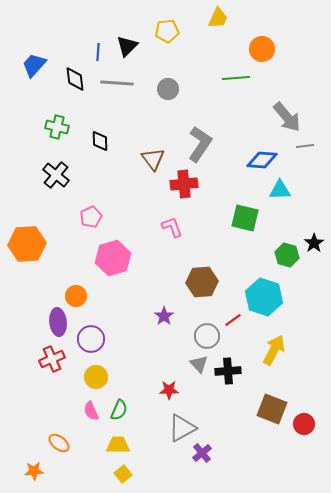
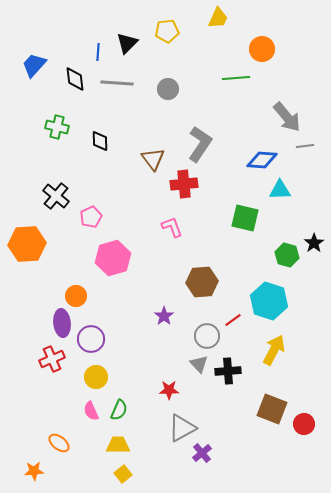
black triangle at (127, 46): moved 3 px up
black cross at (56, 175): moved 21 px down
cyan hexagon at (264, 297): moved 5 px right, 4 px down
purple ellipse at (58, 322): moved 4 px right, 1 px down
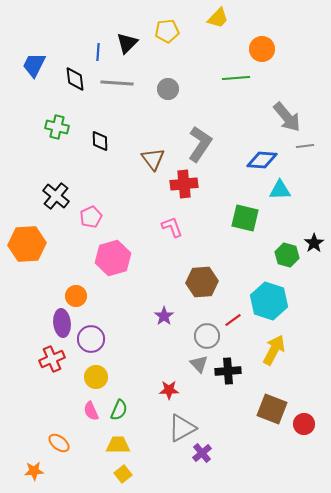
yellow trapezoid at (218, 18): rotated 20 degrees clockwise
blue trapezoid at (34, 65): rotated 16 degrees counterclockwise
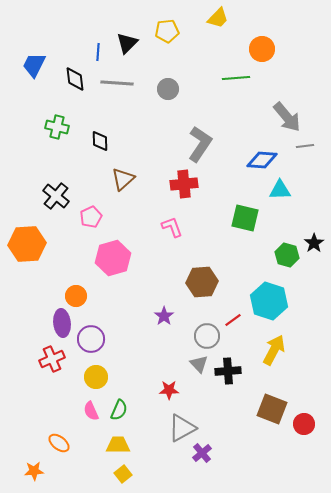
brown triangle at (153, 159): moved 30 px left, 20 px down; rotated 25 degrees clockwise
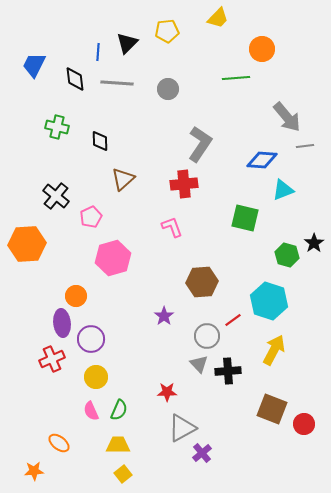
cyan triangle at (280, 190): moved 3 px right; rotated 20 degrees counterclockwise
red star at (169, 390): moved 2 px left, 2 px down
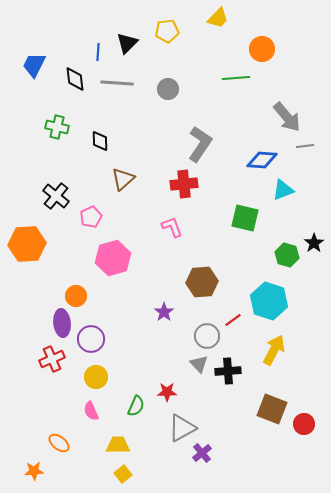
purple star at (164, 316): moved 4 px up
green semicircle at (119, 410): moved 17 px right, 4 px up
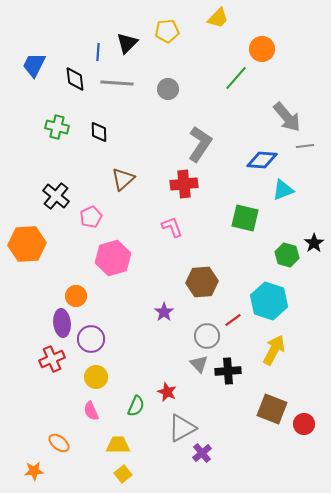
green line at (236, 78): rotated 44 degrees counterclockwise
black diamond at (100, 141): moved 1 px left, 9 px up
red star at (167, 392): rotated 24 degrees clockwise
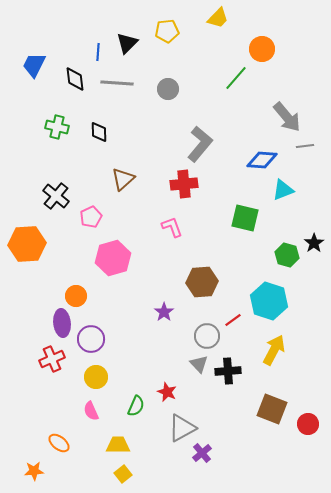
gray L-shape at (200, 144): rotated 6 degrees clockwise
red circle at (304, 424): moved 4 px right
